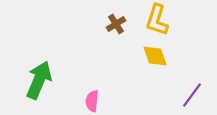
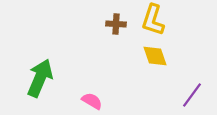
yellow L-shape: moved 4 px left
brown cross: rotated 36 degrees clockwise
green arrow: moved 1 px right, 2 px up
pink semicircle: rotated 115 degrees clockwise
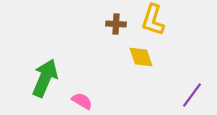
yellow diamond: moved 14 px left, 1 px down
green arrow: moved 5 px right
pink semicircle: moved 10 px left
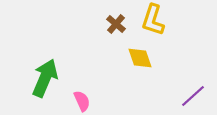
brown cross: rotated 36 degrees clockwise
yellow diamond: moved 1 px left, 1 px down
purple line: moved 1 px right, 1 px down; rotated 12 degrees clockwise
pink semicircle: rotated 35 degrees clockwise
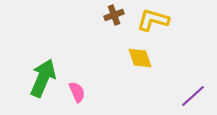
yellow L-shape: rotated 88 degrees clockwise
brown cross: moved 2 px left, 9 px up; rotated 30 degrees clockwise
green arrow: moved 2 px left
pink semicircle: moved 5 px left, 9 px up
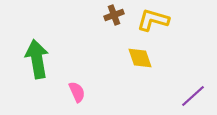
green arrow: moved 6 px left, 19 px up; rotated 33 degrees counterclockwise
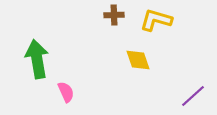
brown cross: rotated 18 degrees clockwise
yellow L-shape: moved 3 px right
yellow diamond: moved 2 px left, 2 px down
pink semicircle: moved 11 px left
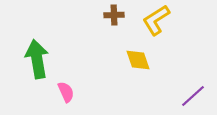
yellow L-shape: rotated 48 degrees counterclockwise
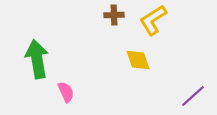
yellow L-shape: moved 3 px left
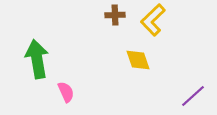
brown cross: moved 1 px right
yellow L-shape: rotated 12 degrees counterclockwise
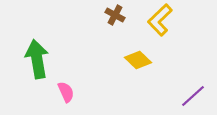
brown cross: rotated 30 degrees clockwise
yellow L-shape: moved 7 px right
yellow diamond: rotated 28 degrees counterclockwise
